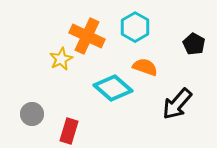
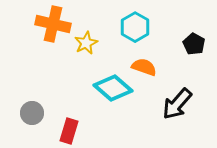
orange cross: moved 34 px left, 12 px up; rotated 12 degrees counterclockwise
yellow star: moved 25 px right, 16 px up
orange semicircle: moved 1 px left
gray circle: moved 1 px up
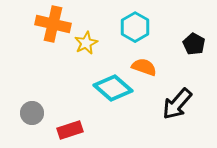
red rectangle: moved 1 px right, 1 px up; rotated 55 degrees clockwise
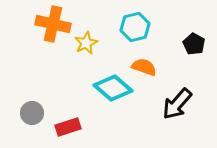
cyan hexagon: rotated 16 degrees clockwise
red rectangle: moved 2 px left, 3 px up
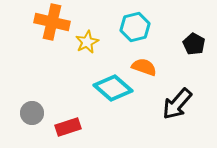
orange cross: moved 1 px left, 2 px up
yellow star: moved 1 px right, 1 px up
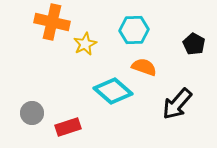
cyan hexagon: moved 1 px left, 3 px down; rotated 12 degrees clockwise
yellow star: moved 2 px left, 2 px down
cyan diamond: moved 3 px down
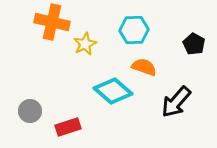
black arrow: moved 1 px left, 2 px up
gray circle: moved 2 px left, 2 px up
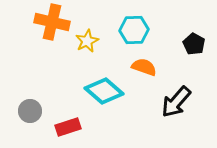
yellow star: moved 2 px right, 3 px up
cyan diamond: moved 9 px left
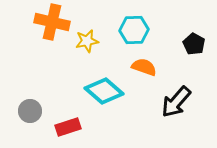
yellow star: rotated 15 degrees clockwise
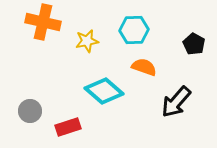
orange cross: moved 9 px left
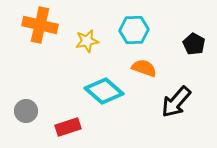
orange cross: moved 3 px left, 3 px down
orange semicircle: moved 1 px down
gray circle: moved 4 px left
